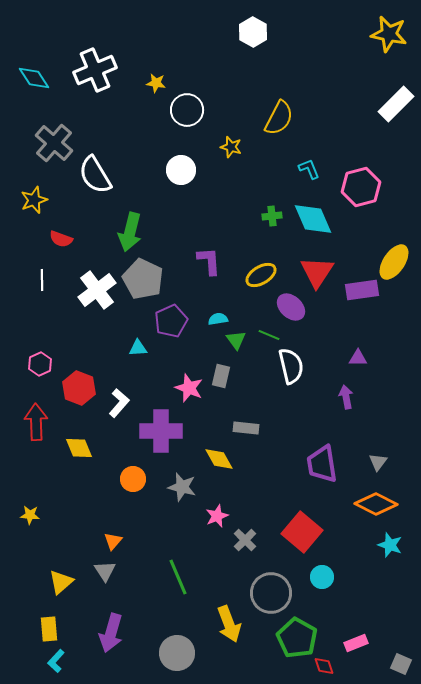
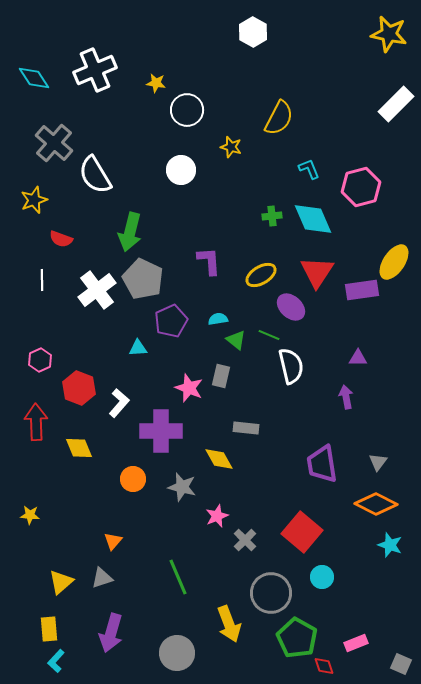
green triangle at (236, 340): rotated 15 degrees counterclockwise
pink hexagon at (40, 364): moved 4 px up
gray triangle at (105, 571): moved 3 px left, 7 px down; rotated 45 degrees clockwise
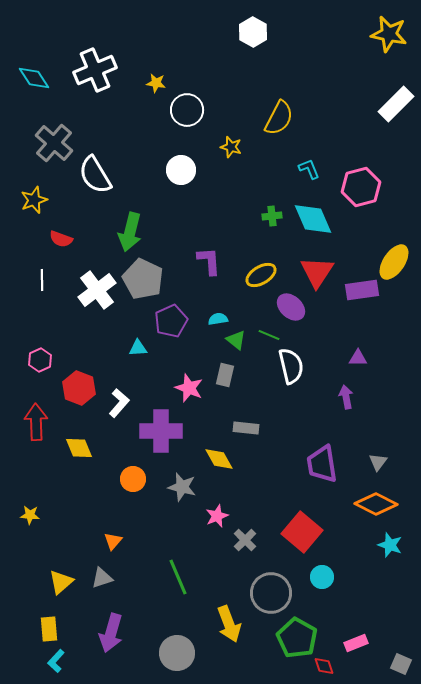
gray rectangle at (221, 376): moved 4 px right, 1 px up
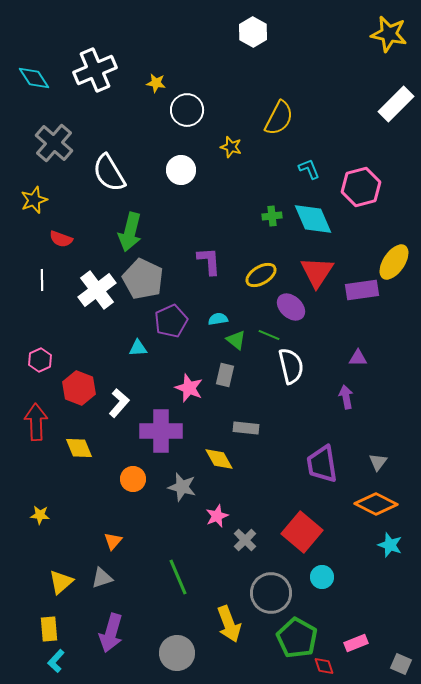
white semicircle at (95, 175): moved 14 px right, 2 px up
yellow star at (30, 515): moved 10 px right
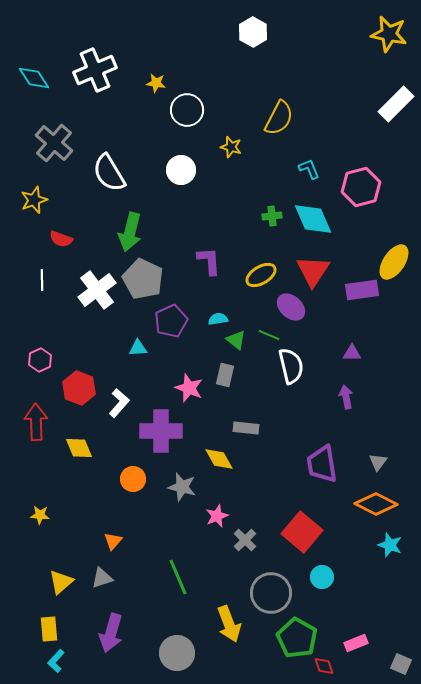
red triangle at (317, 272): moved 4 px left, 1 px up
purple triangle at (358, 358): moved 6 px left, 5 px up
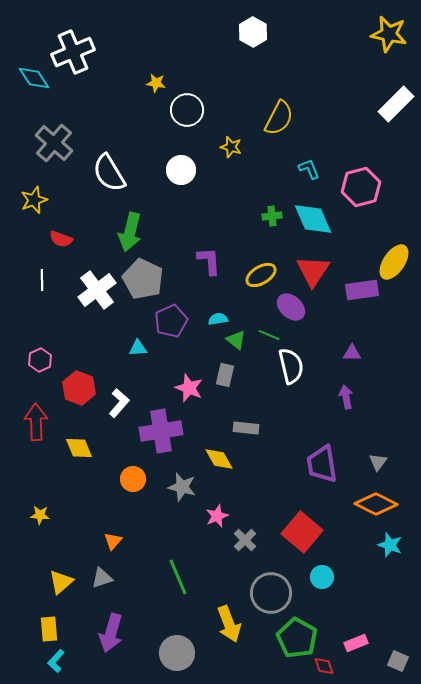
white cross at (95, 70): moved 22 px left, 18 px up
purple cross at (161, 431): rotated 9 degrees counterclockwise
gray square at (401, 664): moved 3 px left, 3 px up
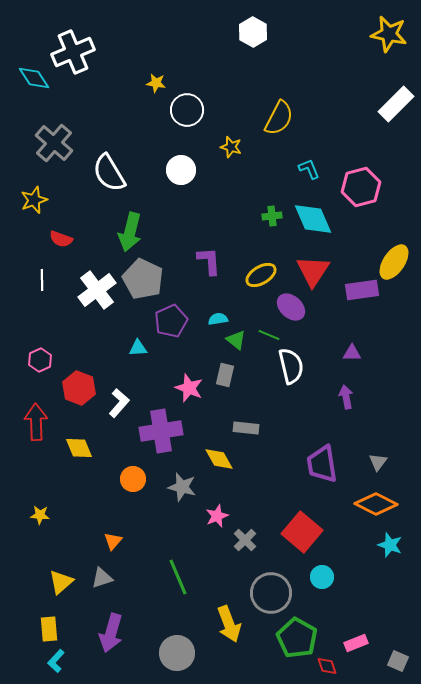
red diamond at (324, 666): moved 3 px right
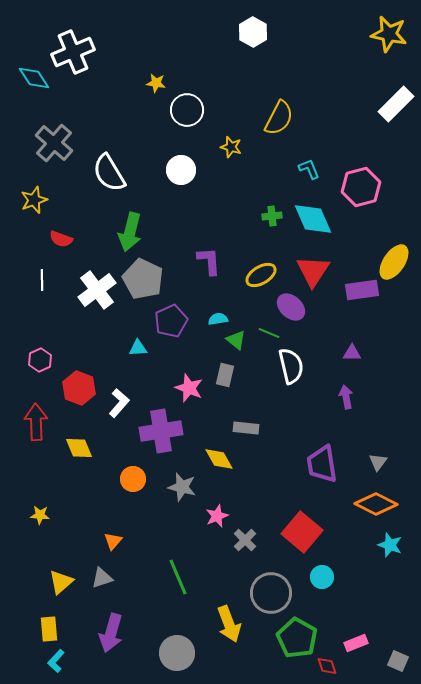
green line at (269, 335): moved 2 px up
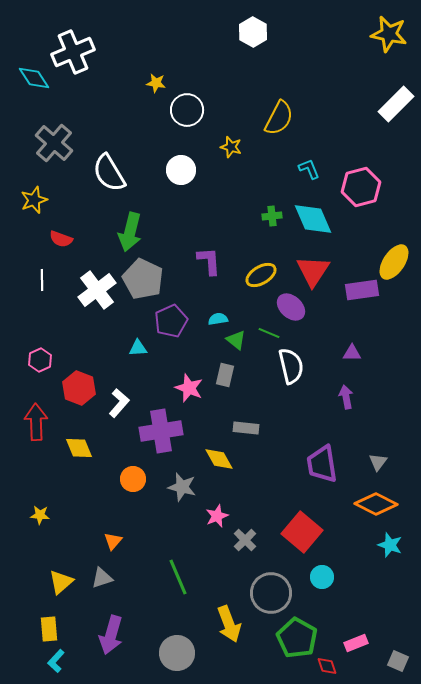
purple arrow at (111, 633): moved 2 px down
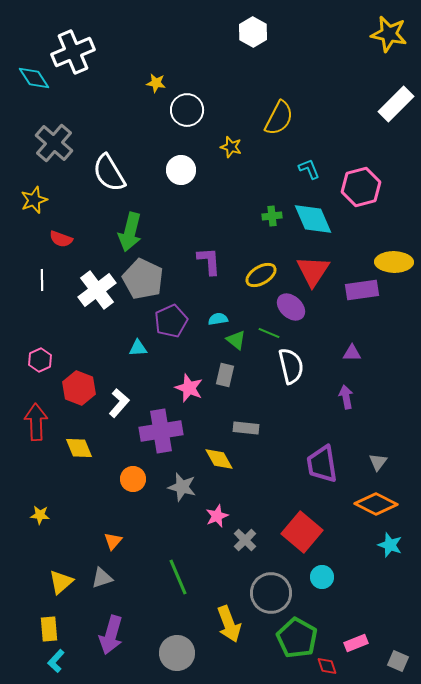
yellow ellipse at (394, 262): rotated 57 degrees clockwise
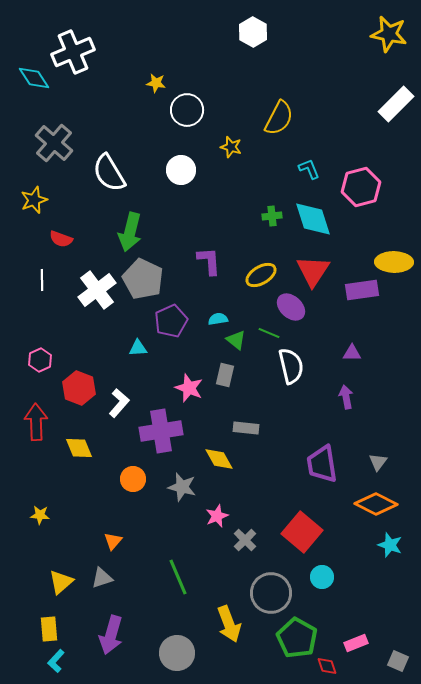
cyan diamond at (313, 219): rotated 6 degrees clockwise
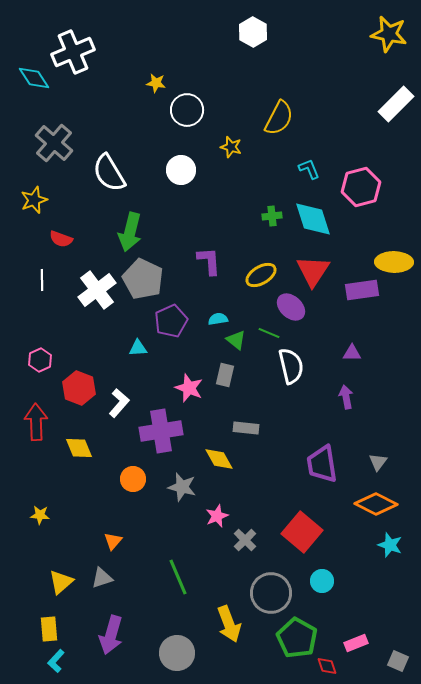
cyan circle at (322, 577): moved 4 px down
